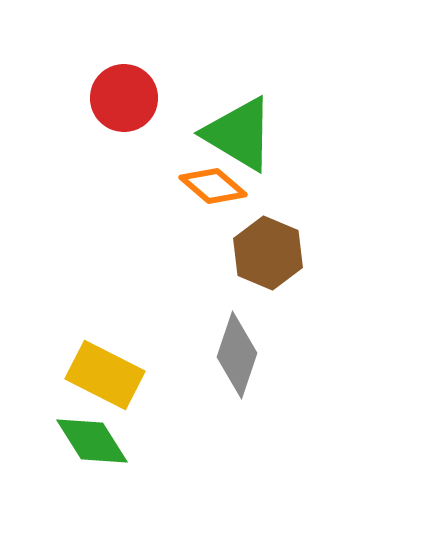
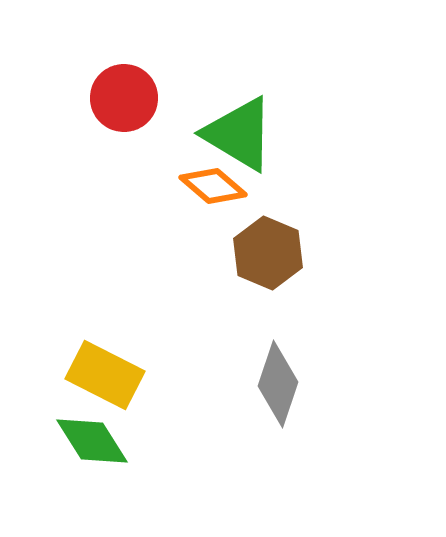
gray diamond: moved 41 px right, 29 px down
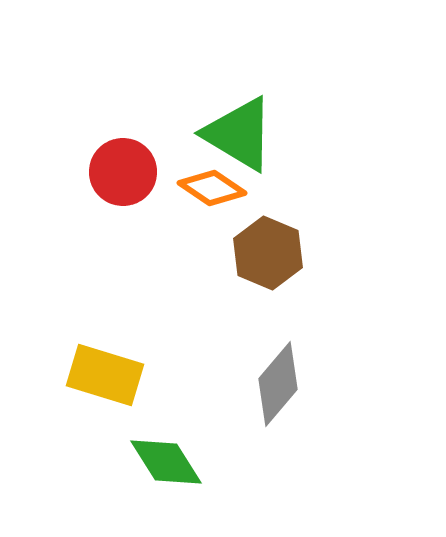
red circle: moved 1 px left, 74 px down
orange diamond: moved 1 px left, 2 px down; rotated 6 degrees counterclockwise
yellow rectangle: rotated 10 degrees counterclockwise
gray diamond: rotated 22 degrees clockwise
green diamond: moved 74 px right, 21 px down
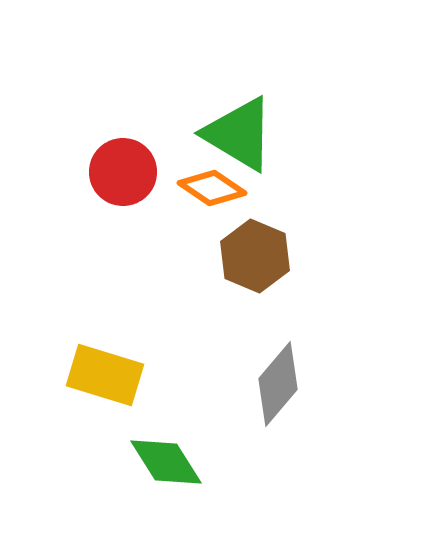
brown hexagon: moved 13 px left, 3 px down
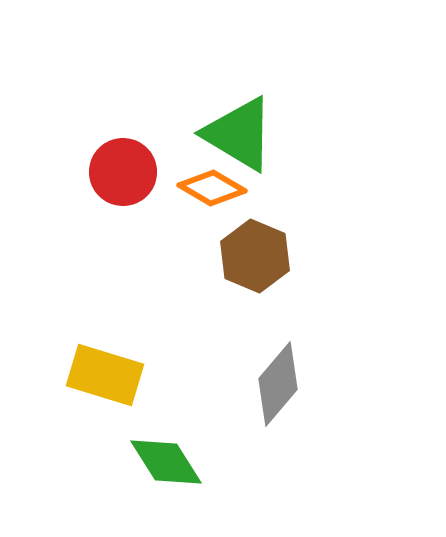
orange diamond: rotated 4 degrees counterclockwise
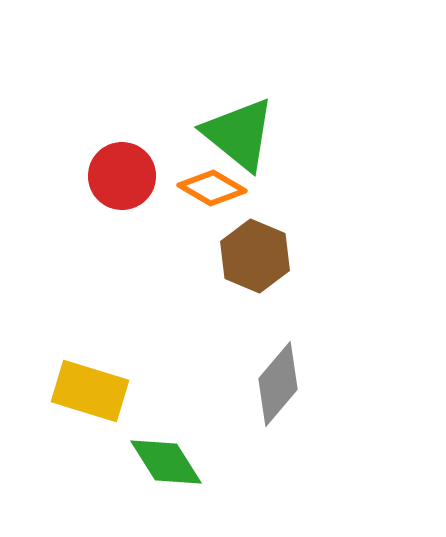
green triangle: rotated 8 degrees clockwise
red circle: moved 1 px left, 4 px down
yellow rectangle: moved 15 px left, 16 px down
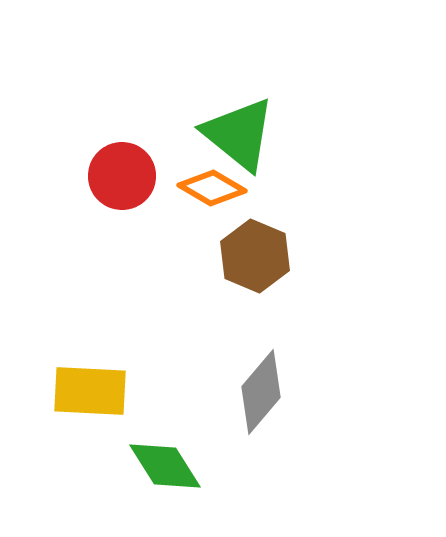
gray diamond: moved 17 px left, 8 px down
yellow rectangle: rotated 14 degrees counterclockwise
green diamond: moved 1 px left, 4 px down
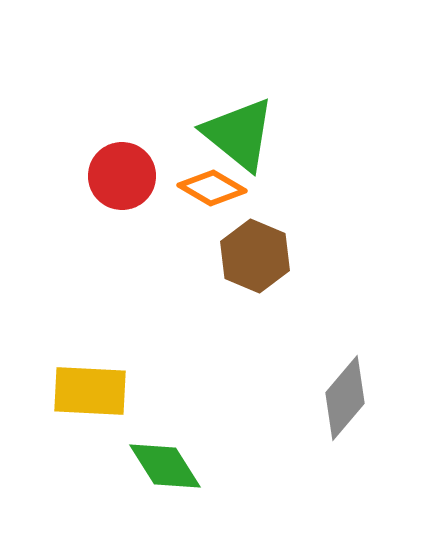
gray diamond: moved 84 px right, 6 px down
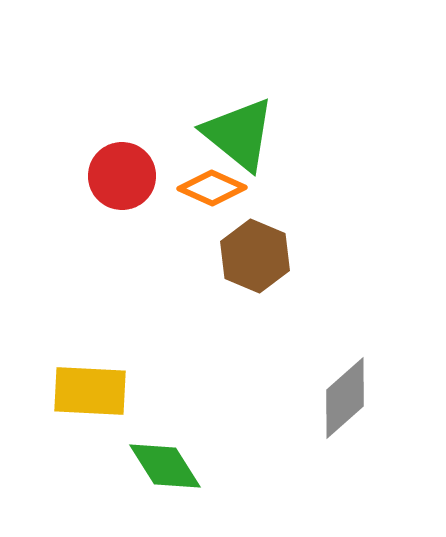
orange diamond: rotated 6 degrees counterclockwise
gray diamond: rotated 8 degrees clockwise
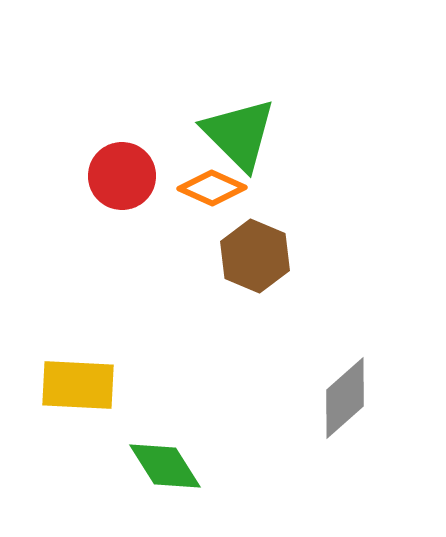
green triangle: rotated 6 degrees clockwise
yellow rectangle: moved 12 px left, 6 px up
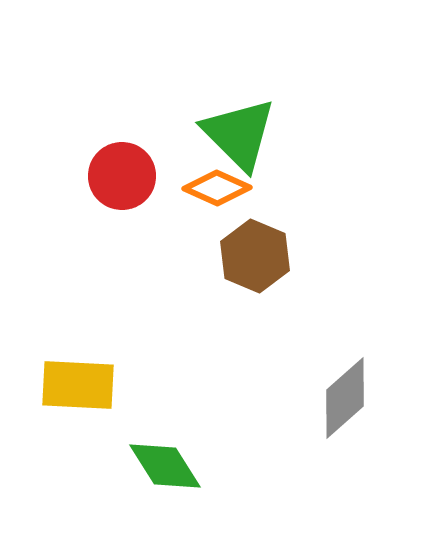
orange diamond: moved 5 px right
